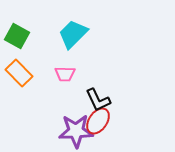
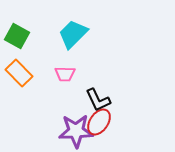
red ellipse: moved 1 px right, 1 px down
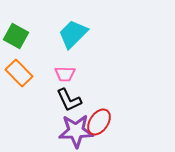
green square: moved 1 px left
black L-shape: moved 29 px left
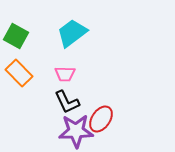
cyan trapezoid: moved 1 px left, 1 px up; rotated 8 degrees clockwise
black L-shape: moved 2 px left, 2 px down
red ellipse: moved 2 px right, 3 px up
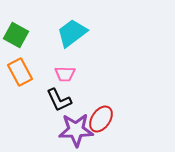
green square: moved 1 px up
orange rectangle: moved 1 px right, 1 px up; rotated 16 degrees clockwise
black L-shape: moved 8 px left, 2 px up
purple star: moved 1 px up
